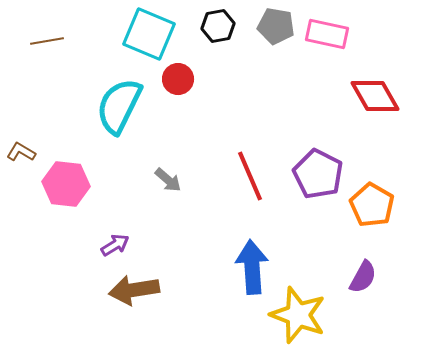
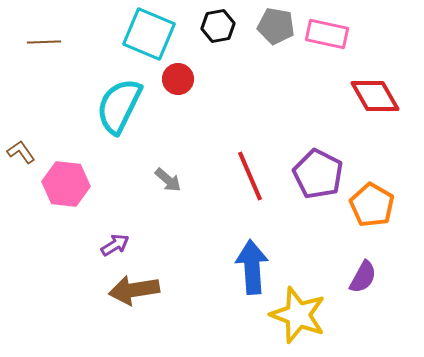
brown line: moved 3 px left, 1 px down; rotated 8 degrees clockwise
brown L-shape: rotated 24 degrees clockwise
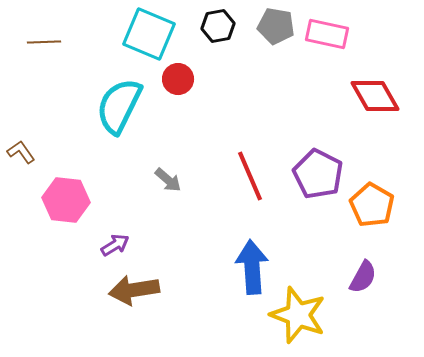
pink hexagon: moved 16 px down
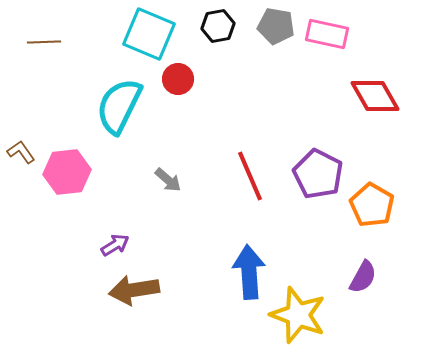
pink hexagon: moved 1 px right, 28 px up; rotated 12 degrees counterclockwise
blue arrow: moved 3 px left, 5 px down
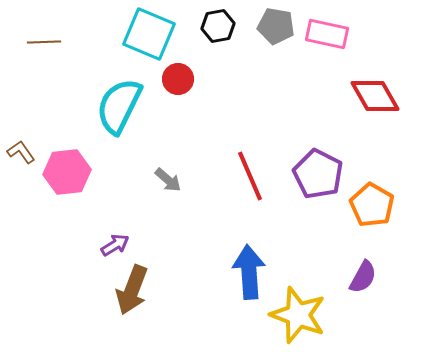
brown arrow: moved 2 px left; rotated 60 degrees counterclockwise
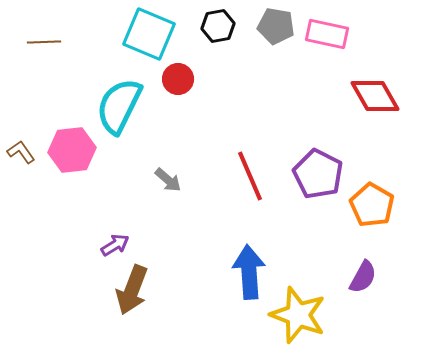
pink hexagon: moved 5 px right, 22 px up
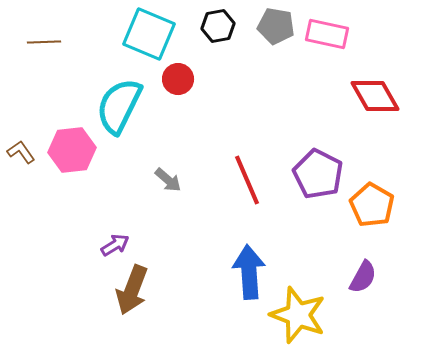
red line: moved 3 px left, 4 px down
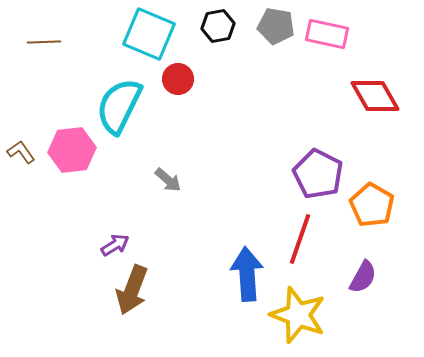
red line: moved 53 px right, 59 px down; rotated 42 degrees clockwise
blue arrow: moved 2 px left, 2 px down
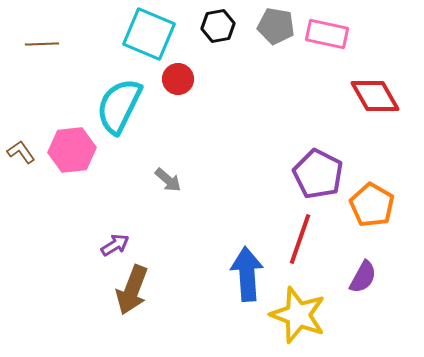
brown line: moved 2 px left, 2 px down
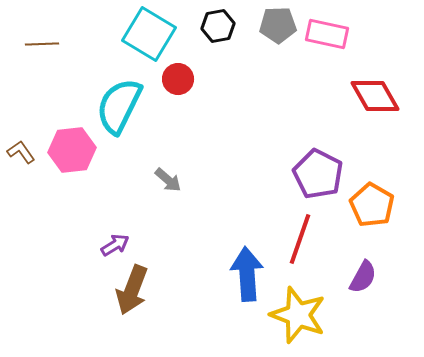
gray pentagon: moved 2 px right, 1 px up; rotated 12 degrees counterclockwise
cyan square: rotated 8 degrees clockwise
